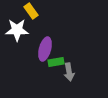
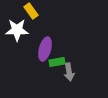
green rectangle: moved 1 px right
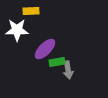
yellow rectangle: rotated 56 degrees counterclockwise
purple ellipse: rotated 30 degrees clockwise
gray arrow: moved 1 px left, 2 px up
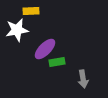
white star: rotated 10 degrees counterclockwise
gray arrow: moved 15 px right, 9 px down
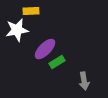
green rectangle: rotated 21 degrees counterclockwise
gray arrow: moved 1 px right, 2 px down
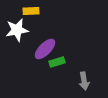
green rectangle: rotated 14 degrees clockwise
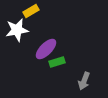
yellow rectangle: rotated 28 degrees counterclockwise
purple ellipse: moved 1 px right
gray arrow: rotated 30 degrees clockwise
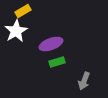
yellow rectangle: moved 8 px left
white star: moved 1 px left, 1 px down; rotated 20 degrees counterclockwise
purple ellipse: moved 5 px right, 5 px up; rotated 25 degrees clockwise
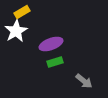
yellow rectangle: moved 1 px left, 1 px down
green rectangle: moved 2 px left
gray arrow: rotated 72 degrees counterclockwise
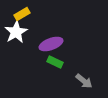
yellow rectangle: moved 2 px down
white star: moved 1 px down
green rectangle: rotated 42 degrees clockwise
